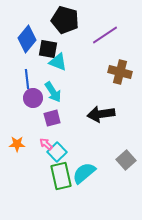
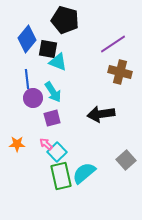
purple line: moved 8 px right, 9 px down
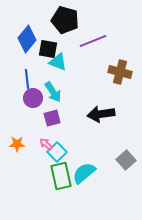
purple line: moved 20 px left, 3 px up; rotated 12 degrees clockwise
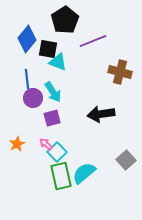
black pentagon: rotated 24 degrees clockwise
orange star: rotated 28 degrees counterclockwise
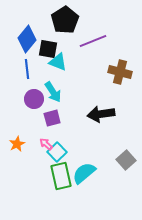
blue line: moved 10 px up
purple circle: moved 1 px right, 1 px down
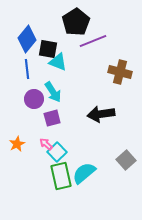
black pentagon: moved 11 px right, 2 px down
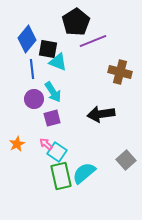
blue line: moved 5 px right
cyan square: rotated 12 degrees counterclockwise
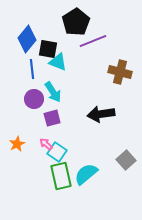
cyan semicircle: moved 2 px right, 1 px down
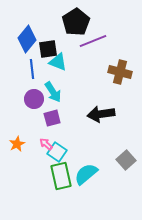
black square: rotated 18 degrees counterclockwise
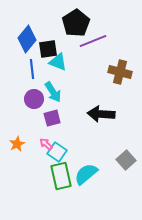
black pentagon: moved 1 px down
black arrow: rotated 12 degrees clockwise
